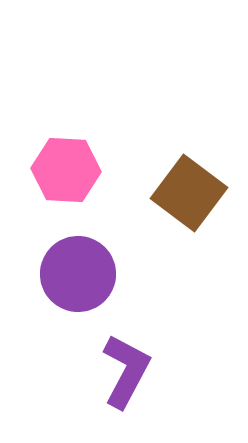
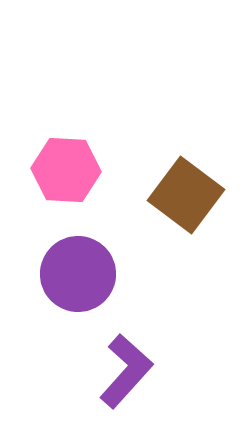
brown square: moved 3 px left, 2 px down
purple L-shape: rotated 14 degrees clockwise
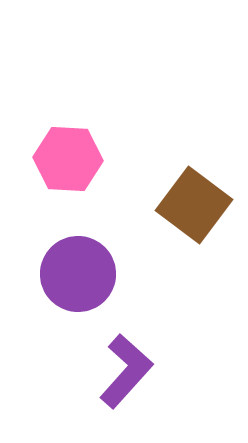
pink hexagon: moved 2 px right, 11 px up
brown square: moved 8 px right, 10 px down
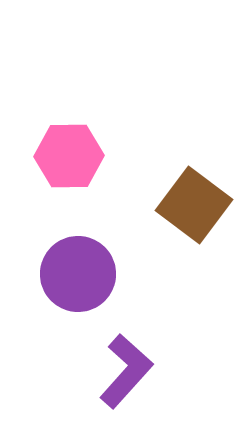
pink hexagon: moved 1 px right, 3 px up; rotated 4 degrees counterclockwise
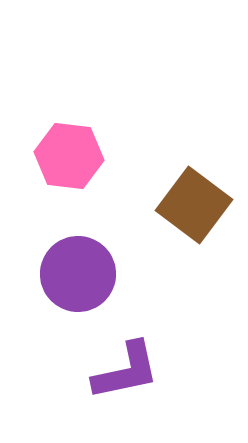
pink hexagon: rotated 8 degrees clockwise
purple L-shape: rotated 36 degrees clockwise
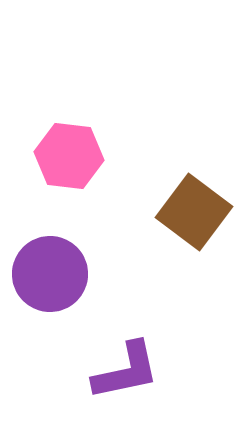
brown square: moved 7 px down
purple circle: moved 28 px left
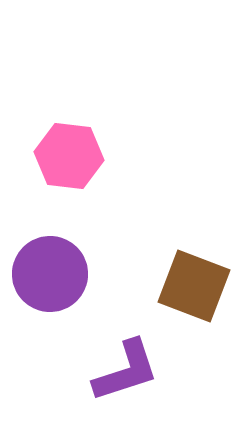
brown square: moved 74 px down; rotated 16 degrees counterclockwise
purple L-shape: rotated 6 degrees counterclockwise
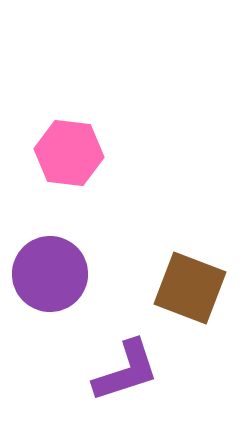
pink hexagon: moved 3 px up
brown square: moved 4 px left, 2 px down
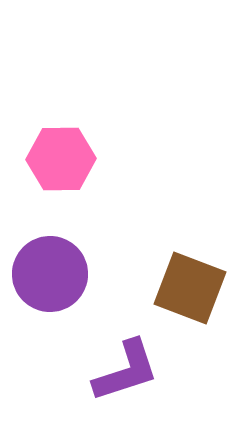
pink hexagon: moved 8 px left, 6 px down; rotated 8 degrees counterclockwise
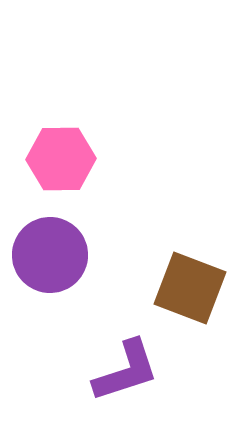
purple circle: moved 19 px up
